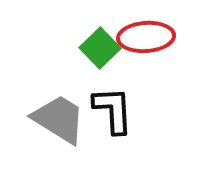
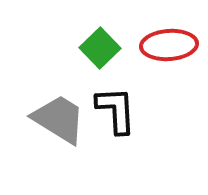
red ellipse: moved 23 px right, 8 px down
black L-shape: moved 3 px right
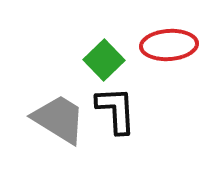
green square: moved 4 px right, 12 px down
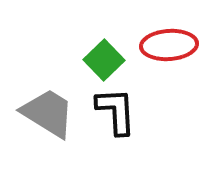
black L-shape: moved 1 px down
gray trapezoid: moved 11 px left, 6 px up
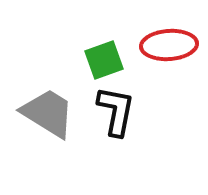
green square: rotated 24 degrees clockwise
black L-shape: rotated 14 degrees clockwise
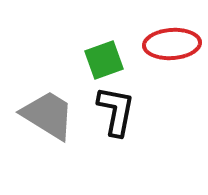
red ellipse: moved 3 px right, 1 px up
gray trapezoid: moved 2 px down
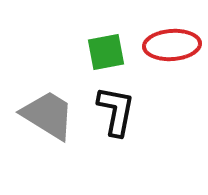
red ellipse: moved 1 px down
green square: moved 2 px right, 8 px up; rotated 9 degrees clockwise
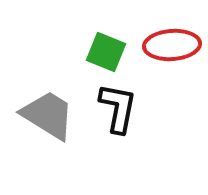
green square: rotated 33 degrees clockwise
black L-shape: moved 2 px right, 3 px up
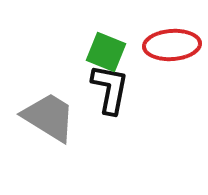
black L-shape: moved 8 px left, 19 px up
gray trapezoid: moved 1 px right, 2 px down
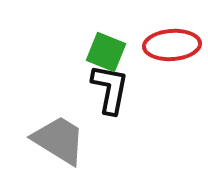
gray trapezoid: moved 10 px right, 23 px down
